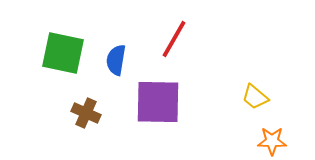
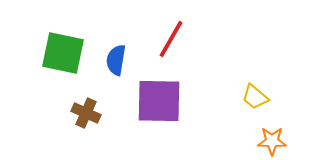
red line: moved 3 px left
purple square: moved 1 px right, 1 px up
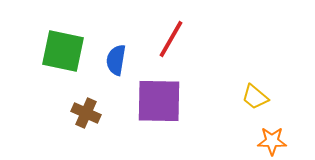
green square: moved 2 px up
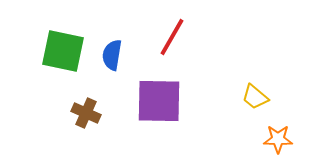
red line: moved 1 px right, 2 px up
blue semicircle: moved 4 px left, 5 px up
orange star: moved 6 px right, 2 px up
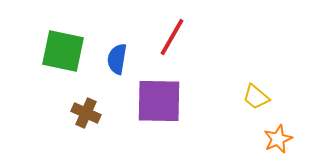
blue semicircle: moved 5 px right, 4 px down
yellow trapezoid: moved 1 px right
orange star: rotated 24 degrees counterclockwise
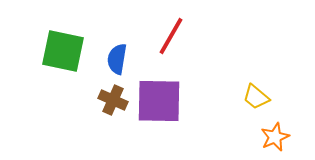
red line: moved 1 px left, 1 px up
brown cross: moved 27 px right, 13 px up
orange star: moved 3 px left, 2 px up
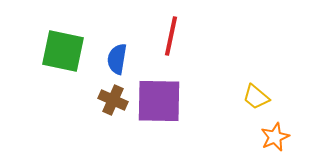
red line: rotated 18 degrees counterclockwise
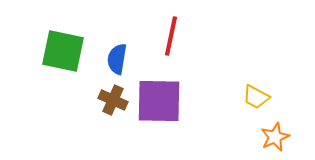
yellow trapezoid: rotated 12 degrees counterclockwise
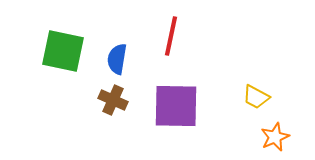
purple square: moved 17 px right, 5 px down
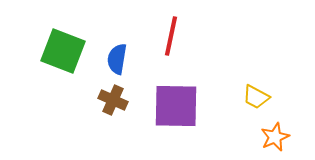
green square: rotated 9 degrees clockwise
